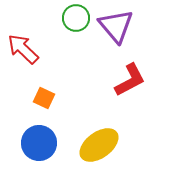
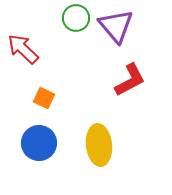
yellow ellipse: rotated 60 degrees counterclockwise
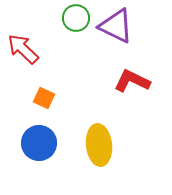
purple triangle: rotated 24 degrees counterclockwise
red L-shape: moved 2 px right, 1 px down; rotated 126 degrees counterclockwise
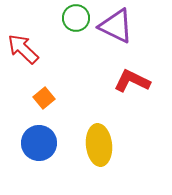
orange square: rotated 25 degrees clockwise
